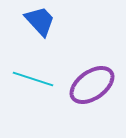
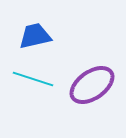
blue trapezoid: moved 5 px left, 15 px down; rotated 60 degrees counterclockwise
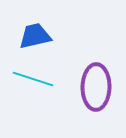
purple ellipse: moved 4 px right, 2 px down; rotated 54 degrees counterclockwise
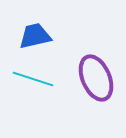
purple ellipse: moved 9 px up; rotated 24 degrees counterclockwise
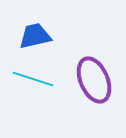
purple ellipse: moved 2 px left, 2 px down
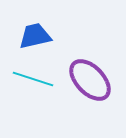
purple ellipse: moved 4 px left; rotated 21 degrees counterclockwise
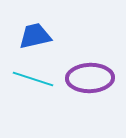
purple ellipse: moved 2 px up; rotated 48 degrees counterclockwise
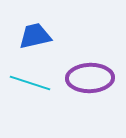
cyan line: moved 3 px left, 4 px down
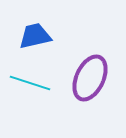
purple ellipse: rotated 63 degrees counterclockwise
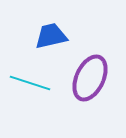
blue trapezoid: moved 16 px right
